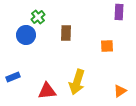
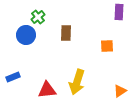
red triangle: moved 1 px up
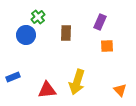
purple rectangle: moved 19 px left, 10 px down; rotated 21 degrees clockwise
orange triangle: moved 1 px up; rotated 40 degrees counterclockwise
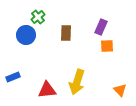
purple rectangle: moved 1 px right, 5 px down
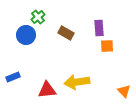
purple rectangle: moved 2 px left, 1 px down; rotated 28 degrees counterclockwise
brown rectangle: rotated 63 degrees counterclockwise
yellow arrow: rotated 65 degrees clockwise
orange triangle: moved 4 px right, 1 px down
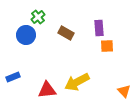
yellow arrow: rotated 20 degrees counterclockwise
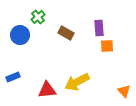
blue circle: moved 6 px left
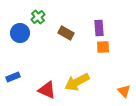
blue circle: moved 2 px up
orange square: moved 4 px left, 1 px down
red triangle: rotated 30 degrees clockwise
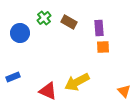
green cross: moved 6 px right, 1 px down
brown rectangle: moved 3 px right, 11 px up
red triangle: moved 1 px right, 1 px down
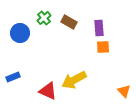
yellow arrow: moved 3 px left, 2 px up
